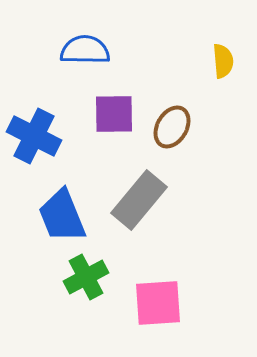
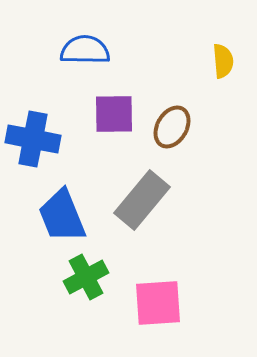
blue cross: moved 1 px left, 3 px down; rotated 16 degrees counterclockwise
gray rectangle: moved 3 px right
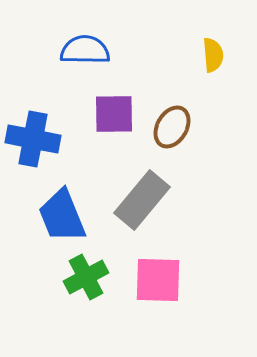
yellow semicircle: moved 10 px left, 6 px up
pink square: moved 23 px up; rotated 6 degrees clockwise
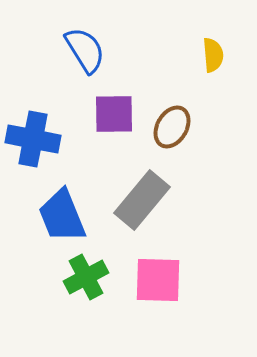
blue semicircle: rotated 57 degrees clockwise
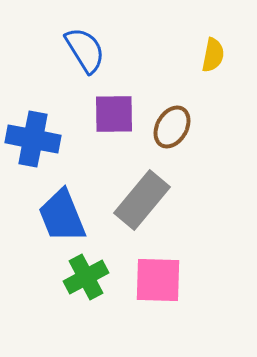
yellow semicircle: rotated 16 degrees clockwise
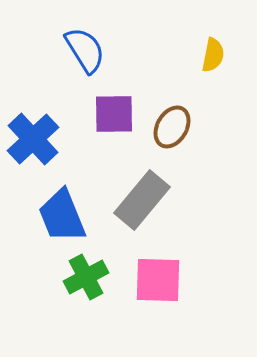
blue cross: rotated 36 degrees clockwise
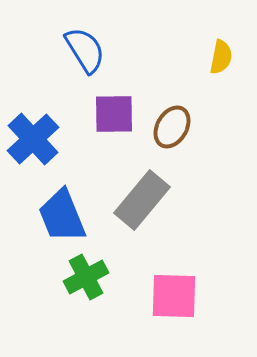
yellow semicircle: moved 8 px right, 2 px down
pink square: moved 16 px right, 16 px down
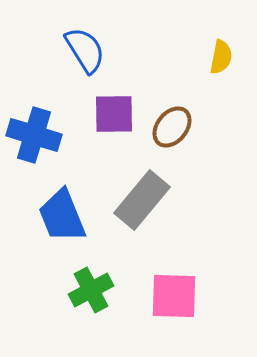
brown ellipse: rotated 9 degrees clockwise
blue cross: moved 1 px right, 4 px up; rotated 30 degrees counterclockwise
green cross: moved 5 px right, 13 px down
